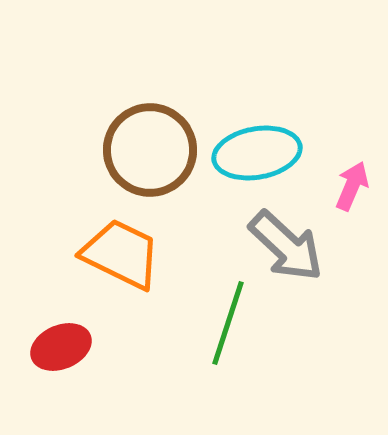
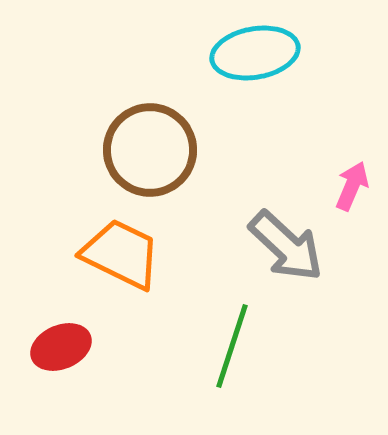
cyan ellipse: moved 2 px left, 100 px up
green line: moved 4 px right, 23 px down
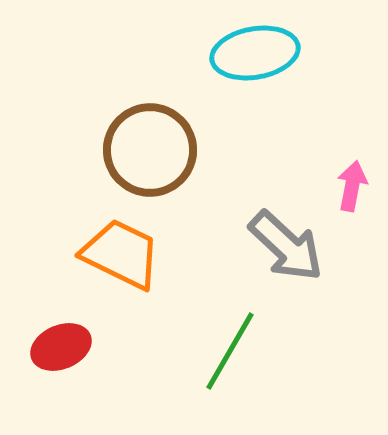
pink arrow: rotated 12 degrees counterclockwise
green line: moved 2 px left, 5 px down; rotated 12 degrees clockwise
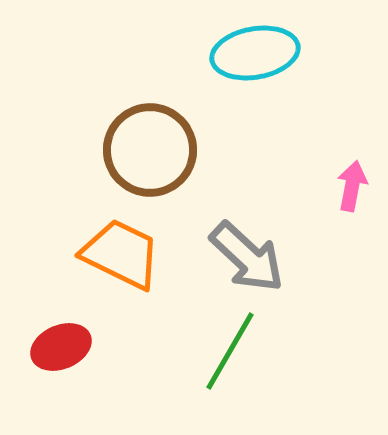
gray arrow: moved 39 px left, 11 px down
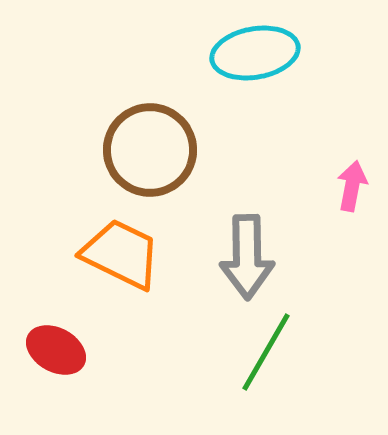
gray arrow: rotated 46 degrees clockwise
red ellipse: moved 5 px left, 3 px down; rotated 52 degrees clockwise
green line: moved 36 px right, 1 px down
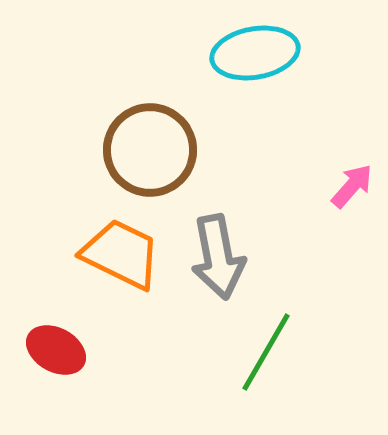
pink arrow: rotated 30 degrees clockwise
gray arrow: moved 29 px left; rotated 10 degrees counterclockwise
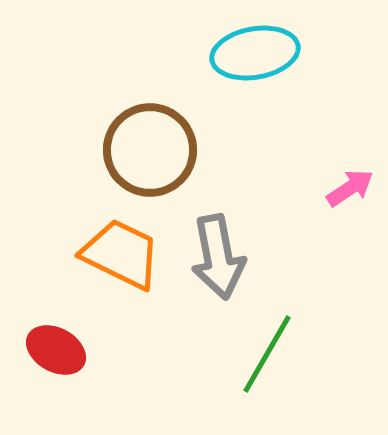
pink arrow: moved 2 px left, 2 px down; rotated 15 degrees clockwise
green line: moved 1 px right, 2 px down
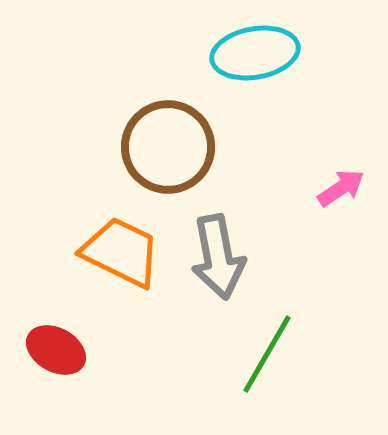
brown circle: moved 18 px right, 3 px up
pink arrow: moved 9 px left
orange trapezoid: moved 2 px up
